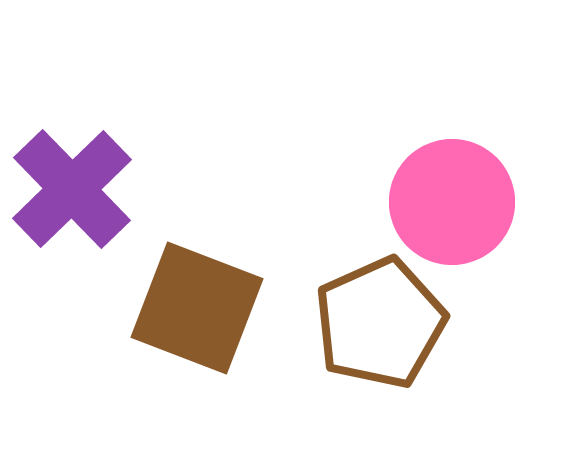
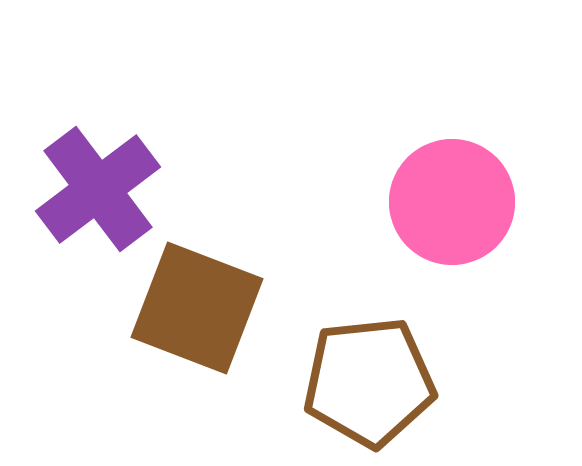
purple cross: moved 26 px right; rotated 7 degrees clockwise
brown pentagon: moved 11 px left, 59 px down; rotated 18 degrees clockwise
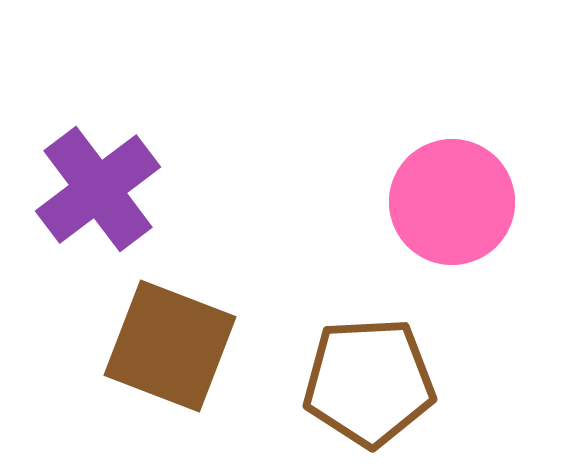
brown square: moved 27 px left, 38 px down
brown pentagon: rotated 3 degrees clockwise
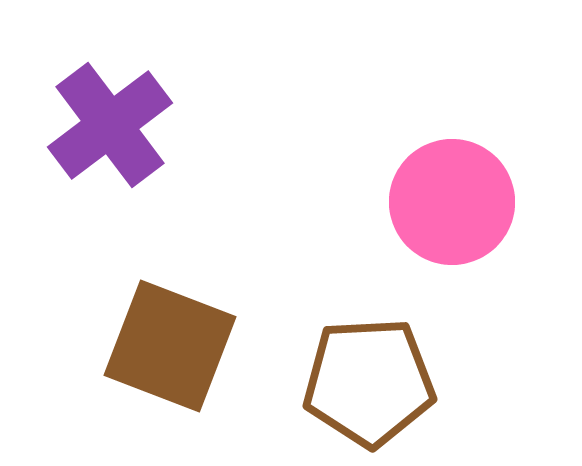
purple cross: moved 12 px right, 64 px up
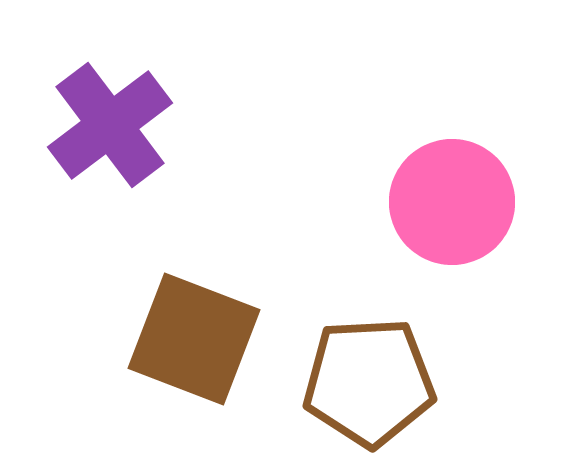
brown square: moved 24 px right, 7 px up
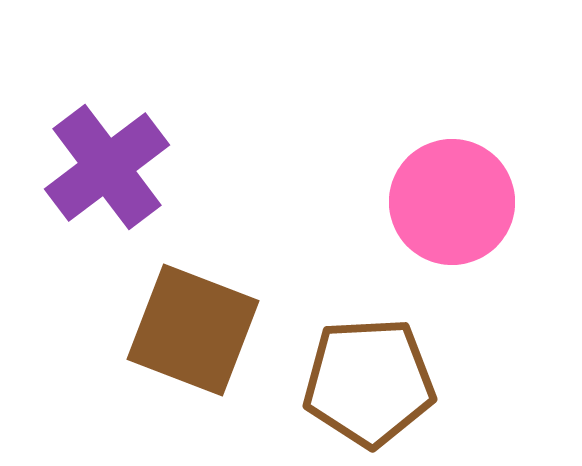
purple cross: moved 3 px left, 42 px down
brown square: moved 1 px left, 9 px up
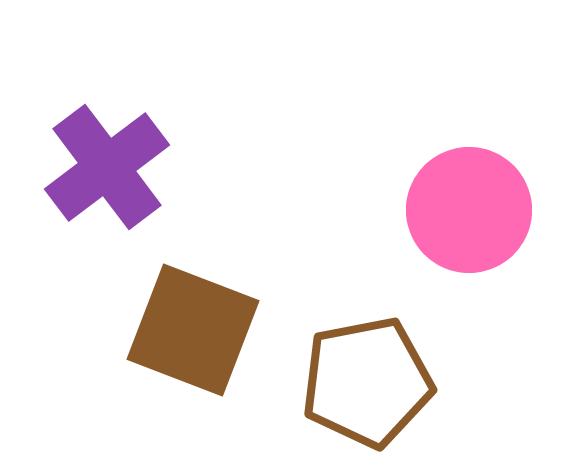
pink circle: moved 17 px right, 8 px down
brown pentagon: moved 2 px left; rotated 8 degrees counterclockwise
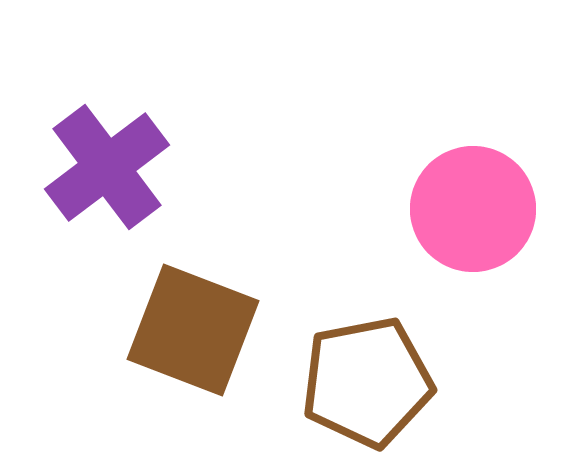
pink circle: moved 4 px right, 1 px up
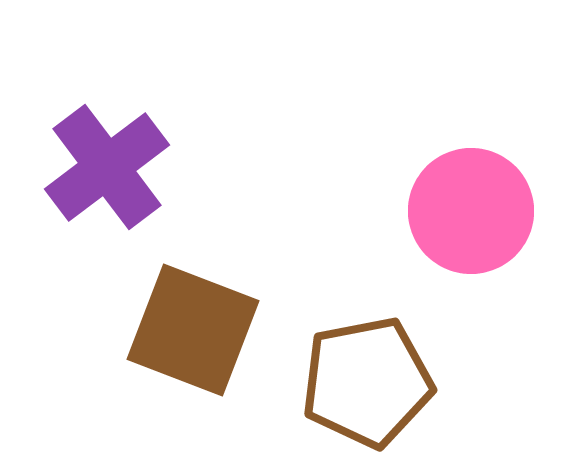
pink circle: moved 2 px left, 2 px down
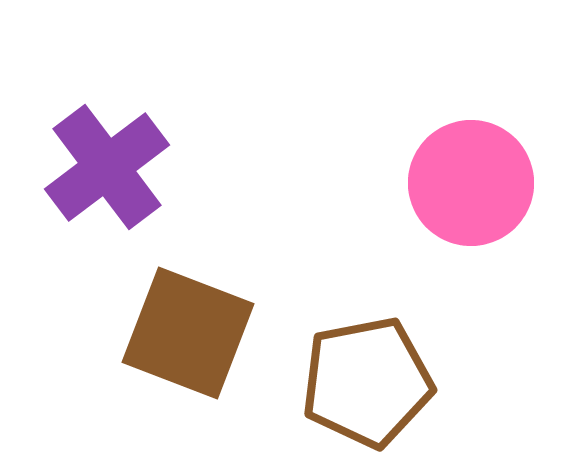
pink circle: moved 28 px up
brown square: moved 5 px left, 3 px down
